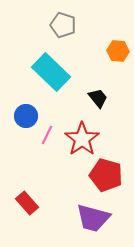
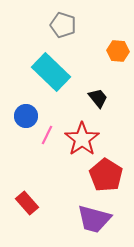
red pentagon: rotated 16 degrees clockwise
purple trapezoid: moved 1 px right, 1 px down
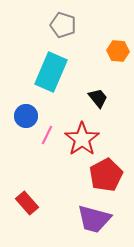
cyan rectangle: rotated 69 degrees clockwise
red pentagon: rotated 12 degrees clockwise
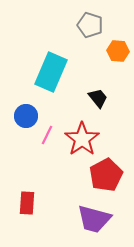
gray pentagon: moved 27 px right
red rectangle: rotated 45 degrees clockwise
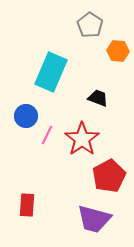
gray pentagon: rotated 15 degrees clockwise
black trapezoid: rotated 30 degrees counterclockwise
red pentagon: moved 3 px right, 1 px down
red rectangle: moved 2 px down
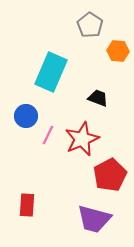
pink line: moved 1 px right
red star: rotated 12 degrees clockwise
red pentagon: moved 1 px right, 1 px up
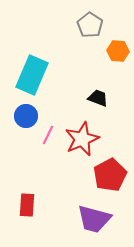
cyan rectangle: moved 19 px left, 3 px down
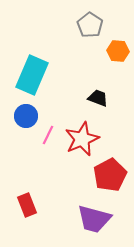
red rectangle: rotated 25 degrees counterclockwise
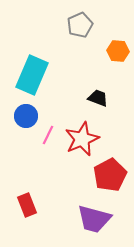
gray pentagon: moved 10 px left; rotated 15 degrees clockwise
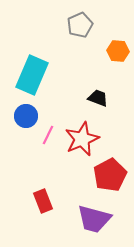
red rectangle: moved 16 px right, 4 px up
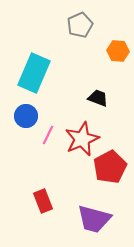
cyan rectangle: moved 2 px right, 2 px up
red pentagon: moved 8 px up
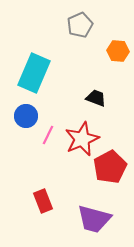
black trapezoid: moved 2 px left
